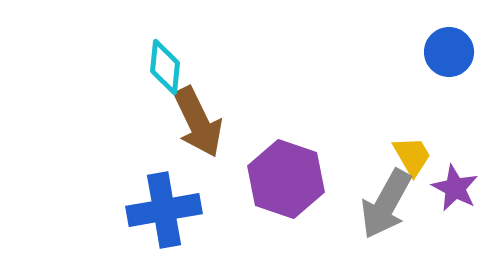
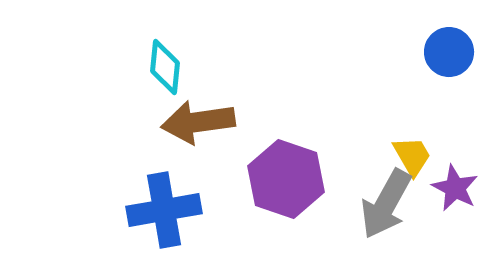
brown arrow: rotated 108 degrees clockwise
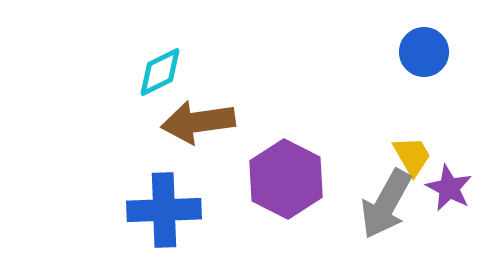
blue circle: moved 25 px left
cyan diamond: moved 5 px left, 5 px down; rotated 58 degrees clockwise
purple hexagon: rotated 8 degrees clockwise
purple star: moved 6 px left
blue cross: rotated 8 degrees clockwise
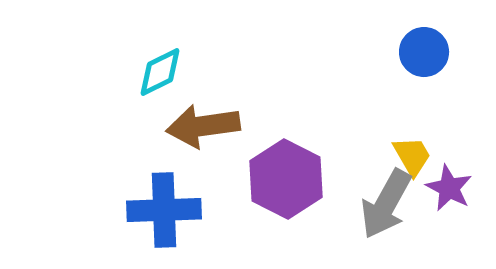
brown arrow: moved 5 px right, 4 px down
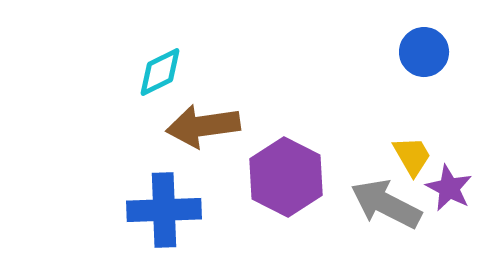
purple hexagon: moved 2 px up
gray arrow: rotated 88 degrees clockwise
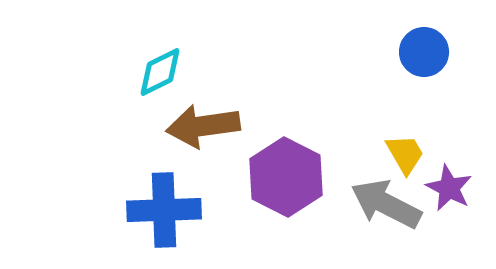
yellow trapezoid: moved 7 px left, 2 px up
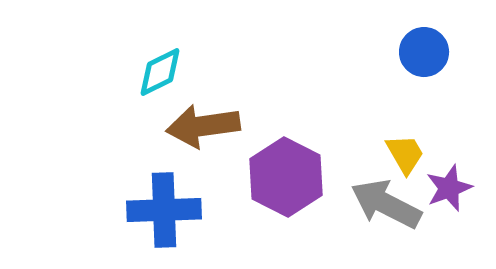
purple star: rotated 24 degrees clockwise
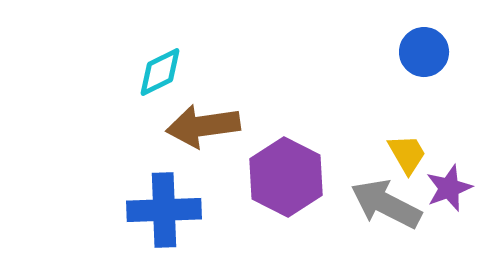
yellow trapezoid: moved 2 px right
